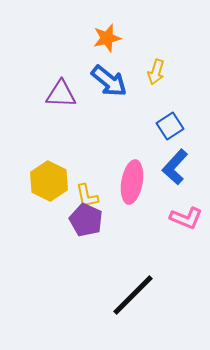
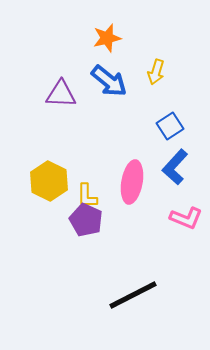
yellow L-shape: rotated 12 degrees clockwise
black line: rotated 18 degrees clockwise
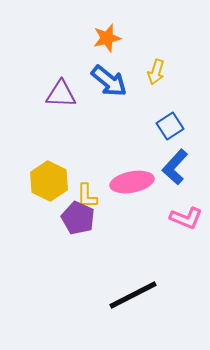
pink ellipse: rotated 69 degrees clockwise
purple pentagon: moved 8 px left, 2 px up
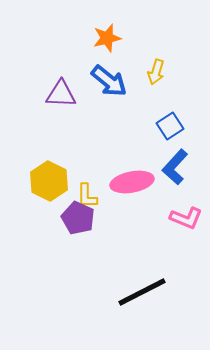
black line: moved 9 px right, 3 px up
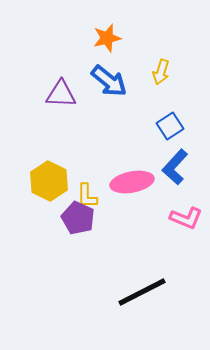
yellow arrow: moved 5 px right
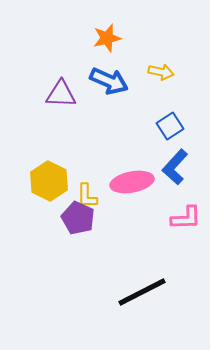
yellow arrow: rotated 95 degrees counterclockwise
blue arrow: rotated 15 degrees counterclockwise
pink L-shape: rotated 24 degrees counterclockwise
